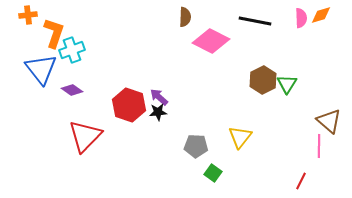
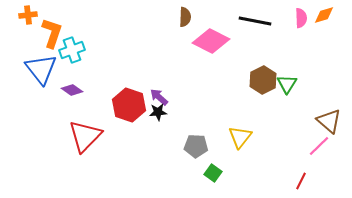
orange diamond: moved 3 px right
orange L-shape: moved 2 px left
pink line: rotated 45 degrees clockwise
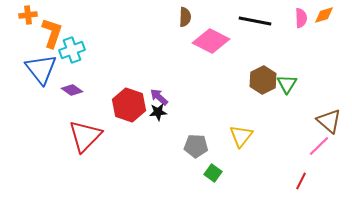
yellow triangle: moved 1 px right, 1 px up
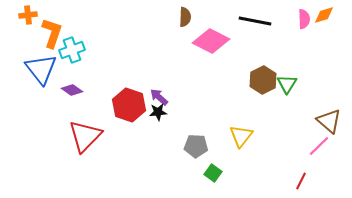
pink semicircle: moved 3 px right, 1 px down
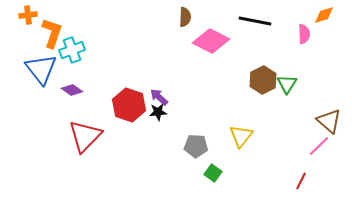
pink semicircle: moved 15 px down
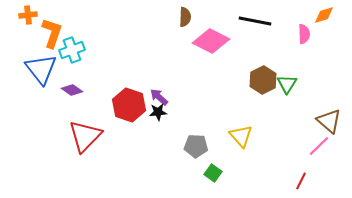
yellow triangle: rotated 20 degrees counterclockwise
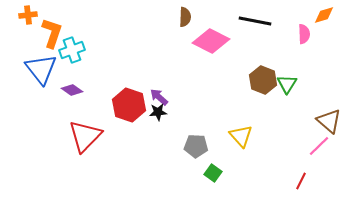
brown hexagon: rotated 12 degrees counterclockwise
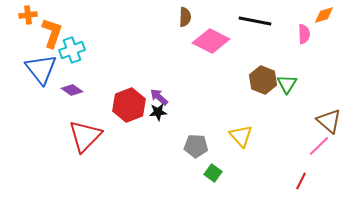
red hexagon: rotated 20 degrees clockwise
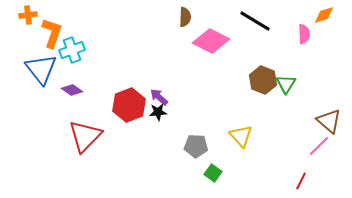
black line: rotated 20 degrees clockwise
green triangle: moved 1 px left
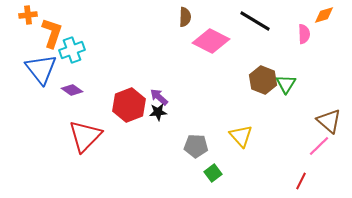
green square: rotated 18 degrees clockwise
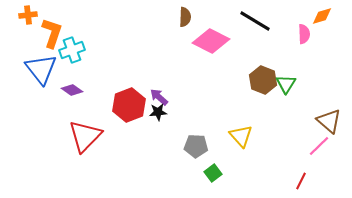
orange diamond: moved 2 px left, 1 px down
